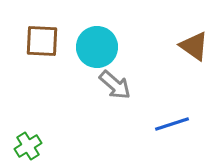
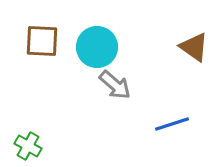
brown triangle: moved 1 px down
green cross: rotated 28 degrees counterclockwise
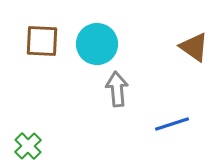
cyan circle: moved 3 px up
gray arrow: moved 2 px right, 4 px down; rotated 136 degrees counterclockwise
green cross: rotated 16 degrees clockwise
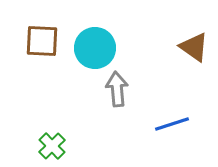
cyan circle: moved 2 px left, 4 px down
green cross: moved 24 px right
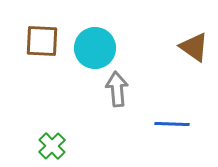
blue line: rotated 20 degrees clockwise
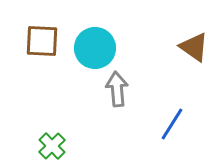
blue line: rotated 60 degrees counterclockwise
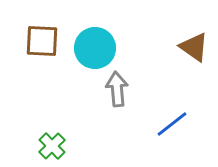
blue line: rotated 20 degrees clockwise
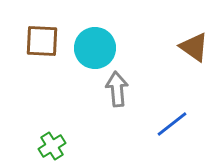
green cross: rotated 12 degrees clockwise
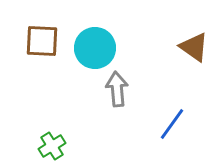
blue line: rotated 16 degrees counterclockwise
